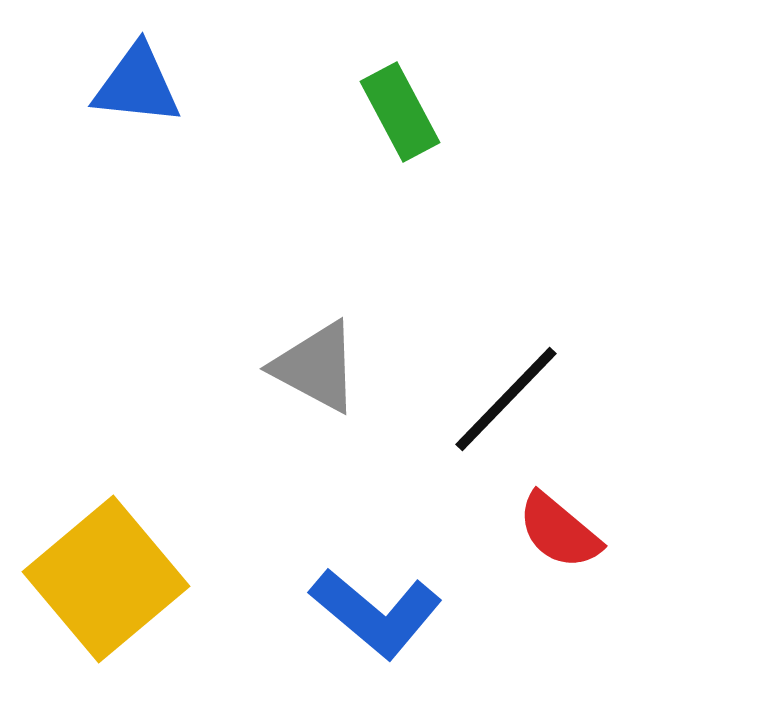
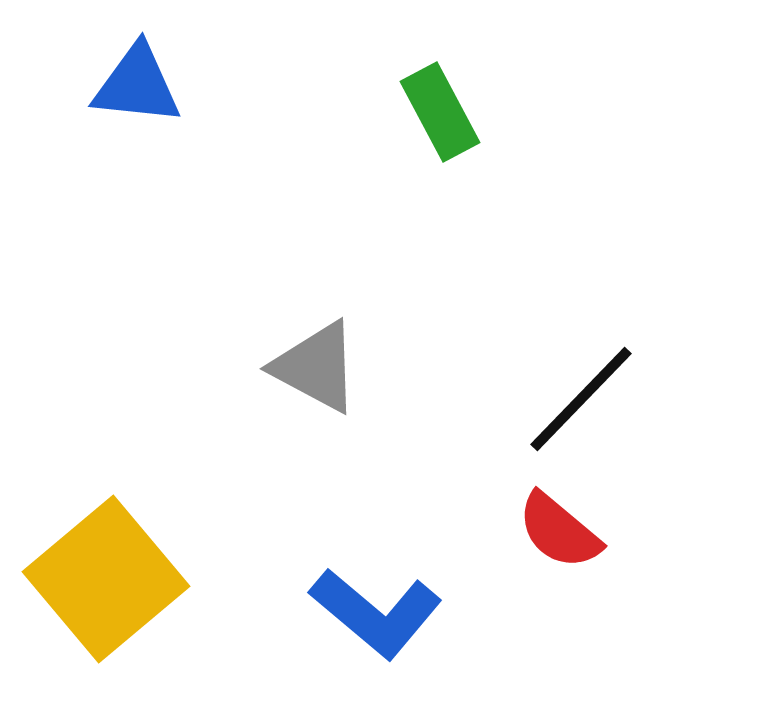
green rectangle: moved 40 px right
black line: moved 75 px right
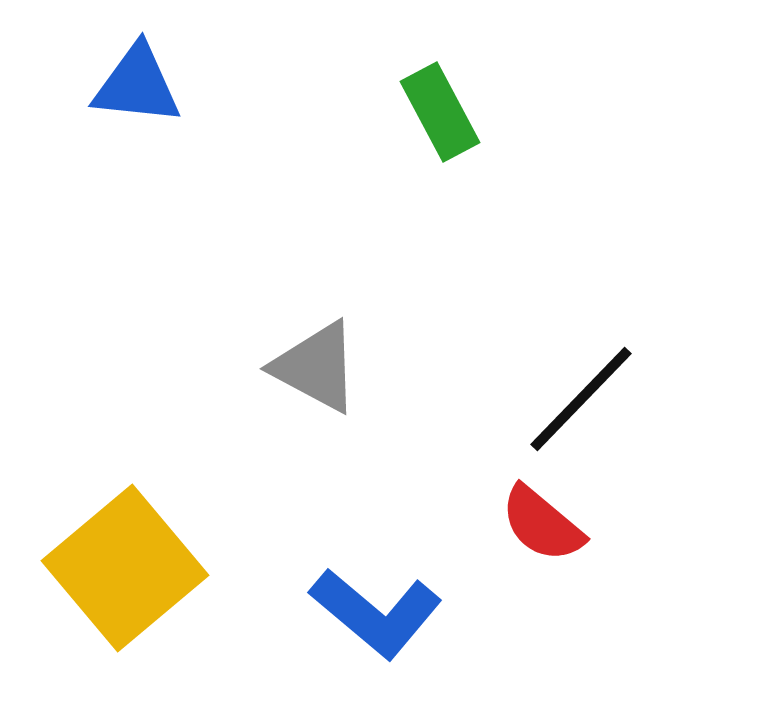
red semicircle: moved 17 px left, 7 px up
yellow square: moved 19 px right, 11 px up
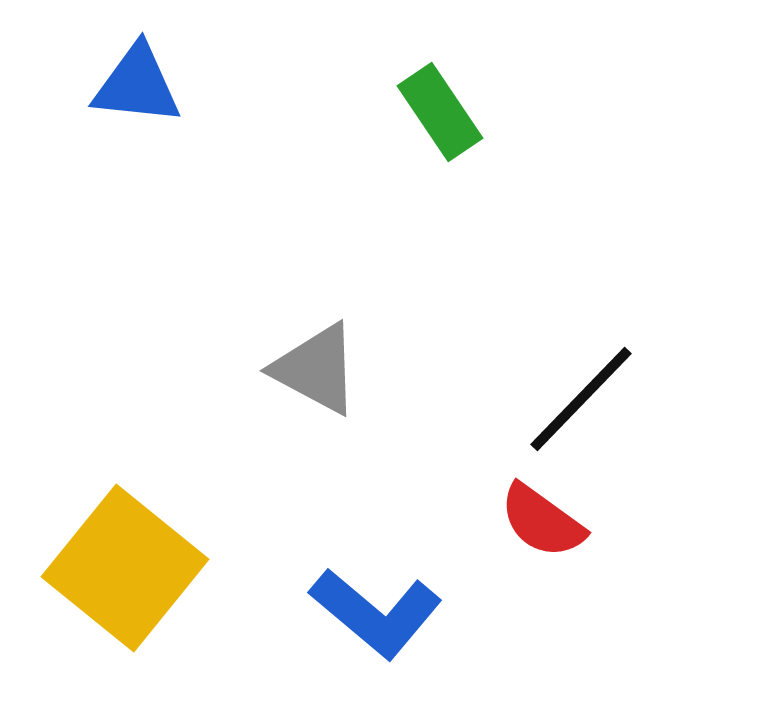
green rectangle: rotated 6 degrees counterclockwise
gray triangle: moved 2 px down
red semicircle: moved 3 px up; rotated 4 degrees counterclockwise
yellow square: rotated 11 degrees counterclockwise
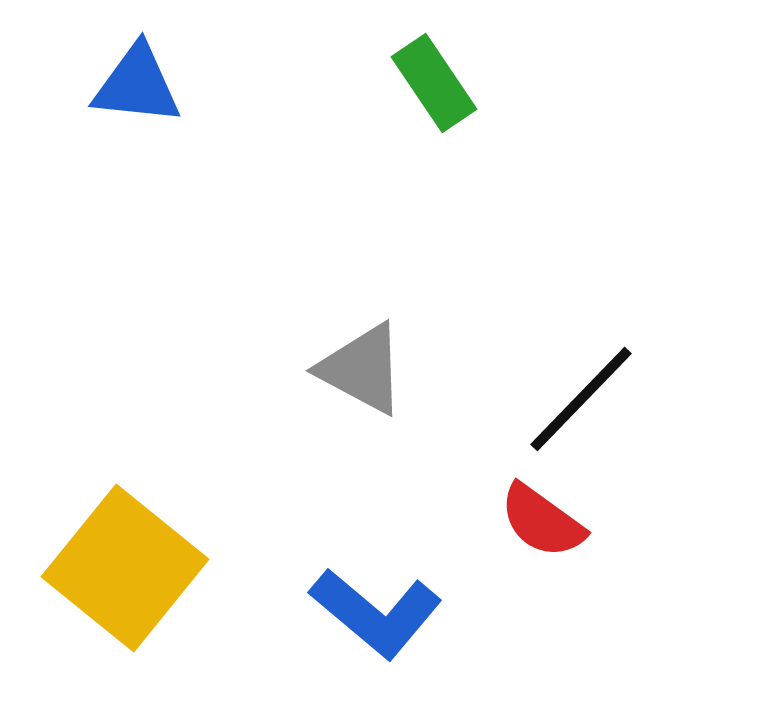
green rectangle: moved 6 px left, 29 px up
gray triangle: moved 46 px right
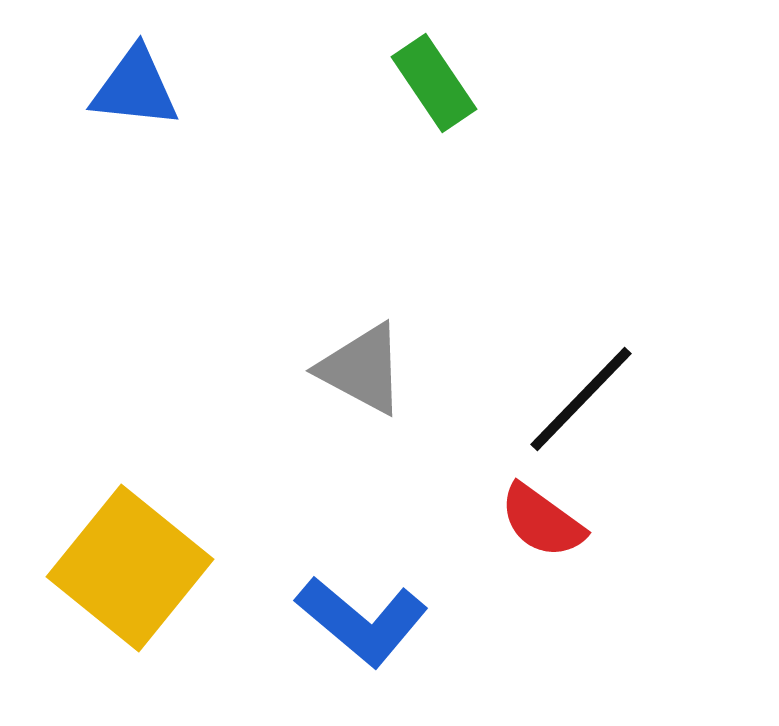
blue triangle: moved 2 px left, 3 px down
yellow square: moved 5 px right
blue L-shape: moved 14 px left, 8 px down
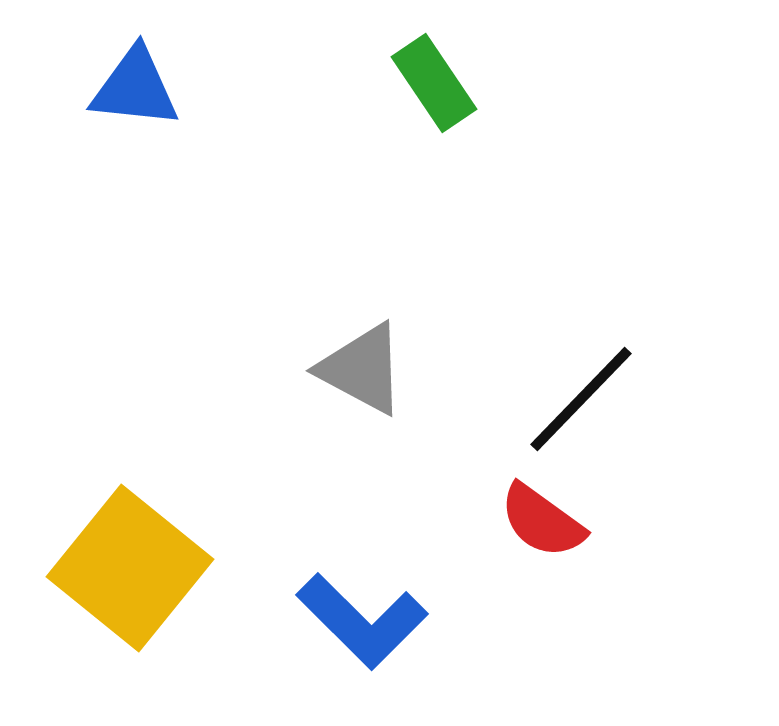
blue L-shape: rotated 5 degrees clockwise
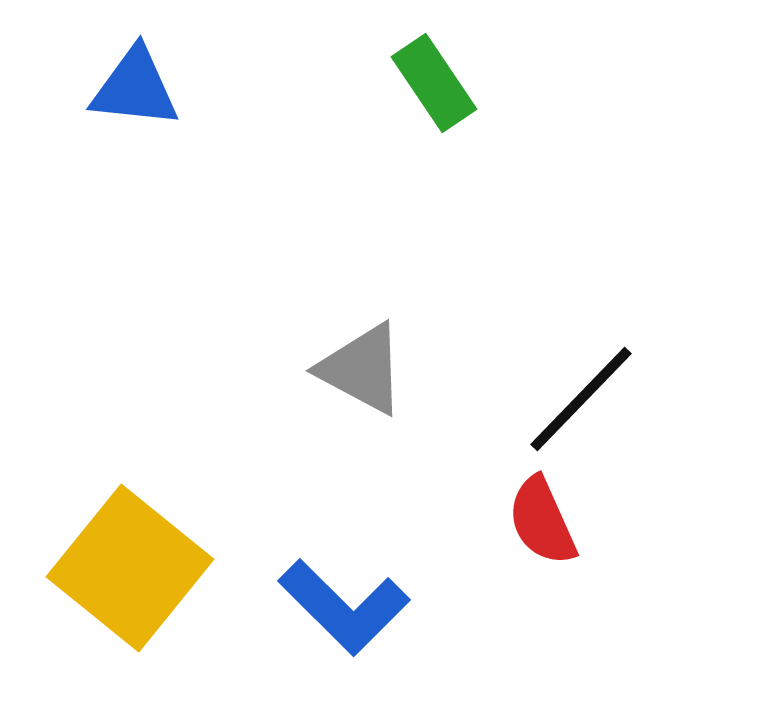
red semicircle: rotated 30 degrees clockwise
blue L-shape: moved 18 px left, 14 px up
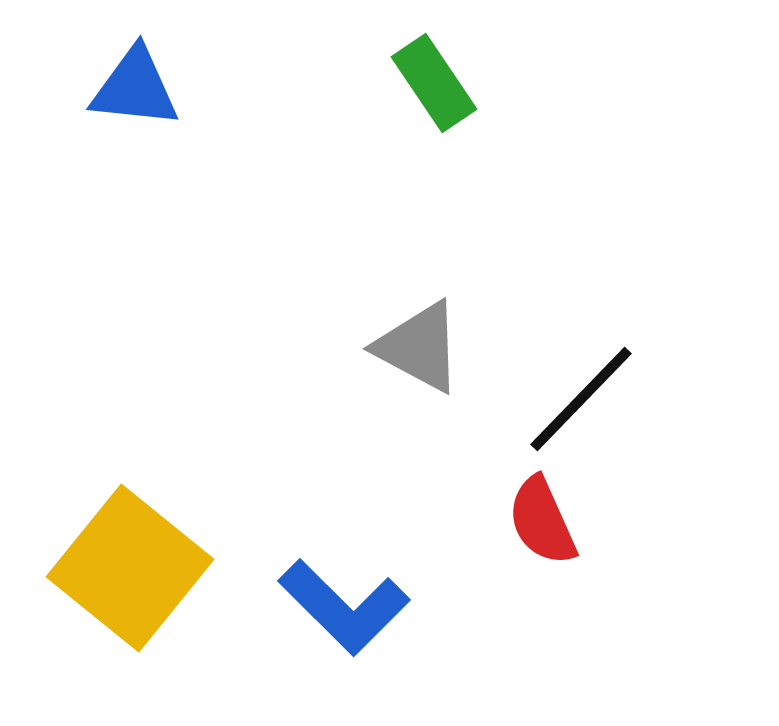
gray triangle: moved 57 px right, 22 px up
